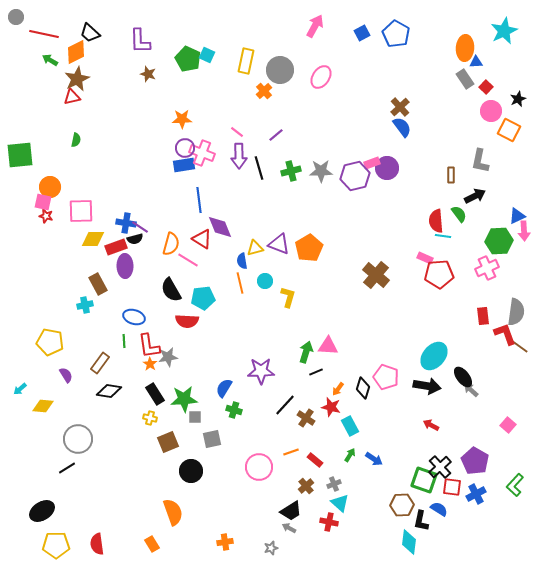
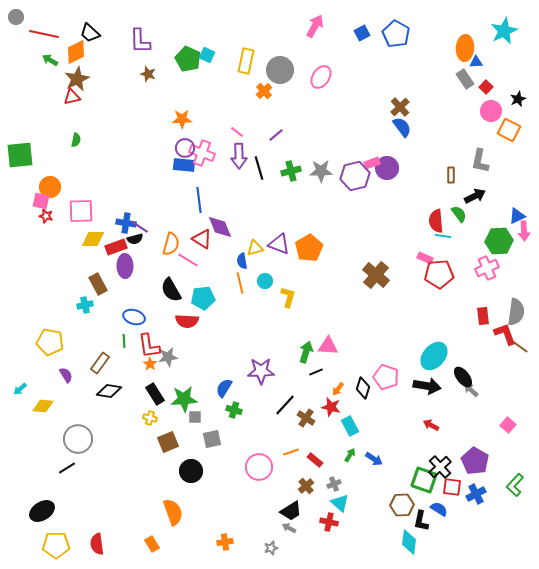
blue rectangle at (184, 165): rotated 15 degrees clockwise
pink square at (43, 202): moved 2 px left, 1 px up
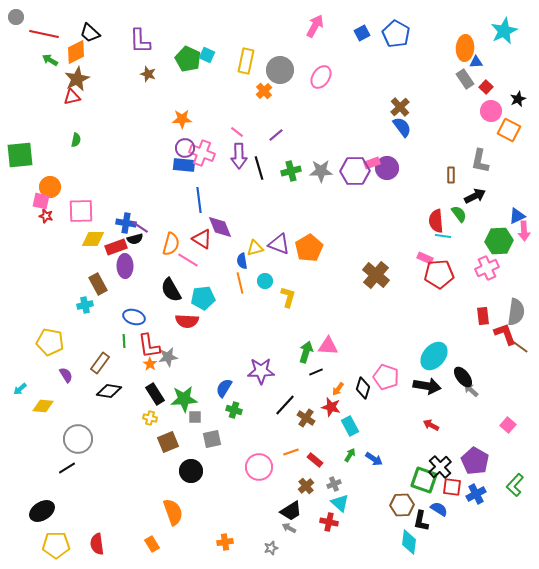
purple hexagon at (355, 176): moved 5 px up; rotated 12 degrees clockwise
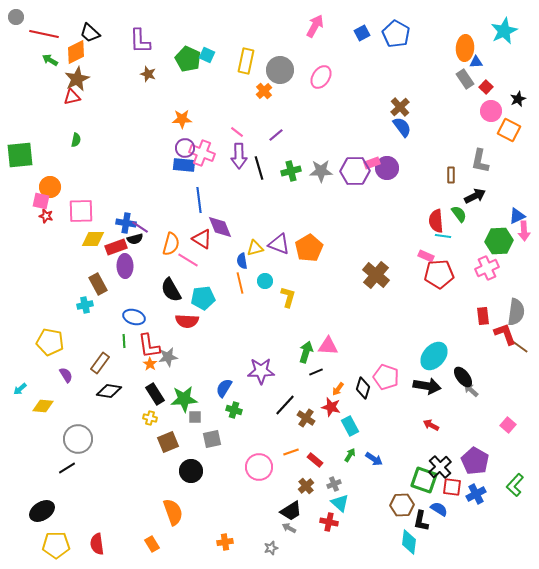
pink rectangle at (425, 258): moved 1 px right, 2 px up
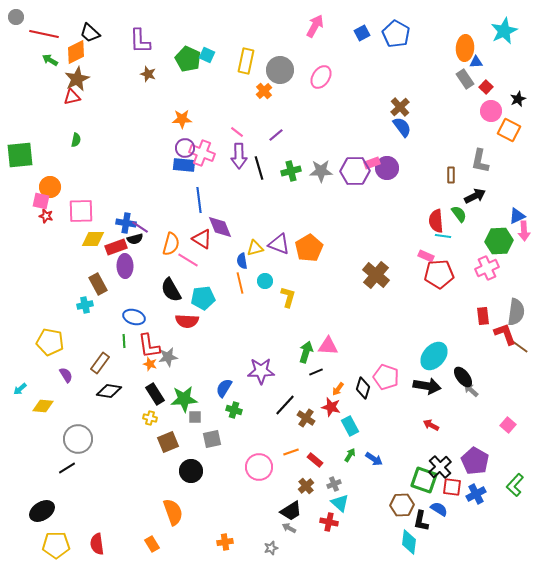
orange star at (150, 364): rotated 16 degrees counterclockwise
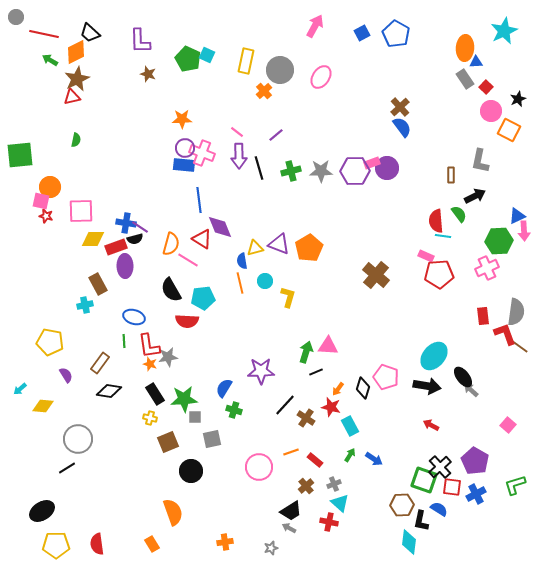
green L-shape at (515, 485): rotated 30 degrees clockwise
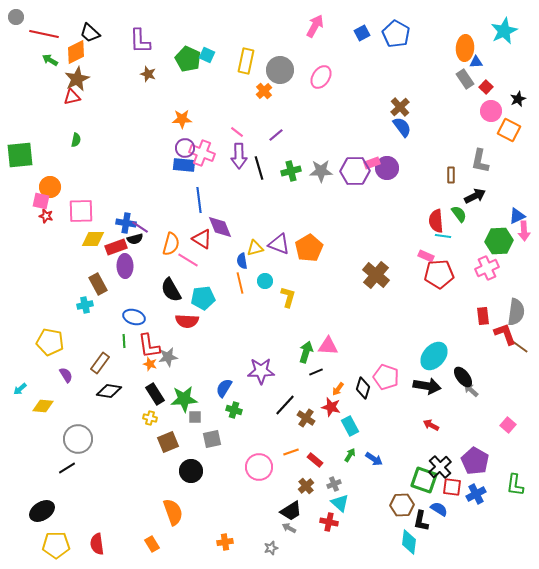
green L-shape at (515, 485): rotated 65 degrees counterclockwise
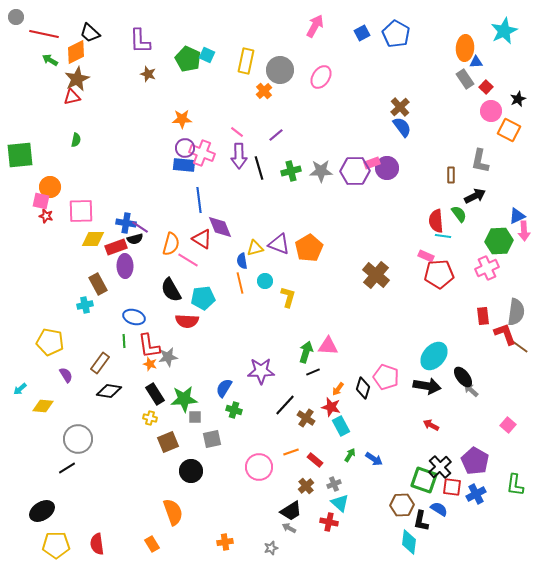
black line at (316, 372): moved 3 px left
cyan rectangle at (350, 426): moved 9 px left
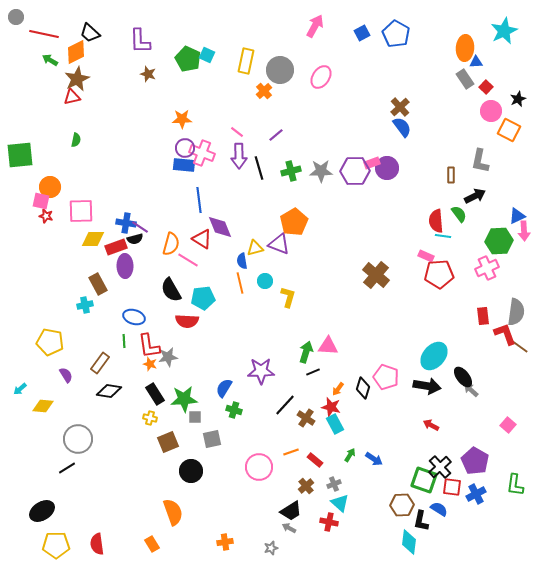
orange pentagon at (309, 248): moved 15 px left, 26 px up
cyan rectangle at (341, 426): moved 6 px left, 2 px up
